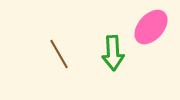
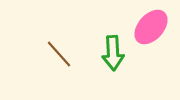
brown line: rotated 12 degrees counterclockwise
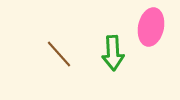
pink ellipse: rotated 30 degrees counterclockwise
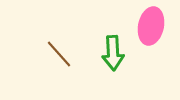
pink ellipse: moved 1 px up
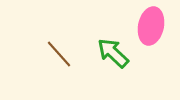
green arrow: rotated 136 degrees clockwise
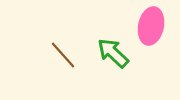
brown line: moved 4 px right, 1 px down
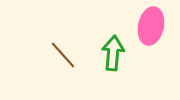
green arrow: rotated 52 degrees clockwise
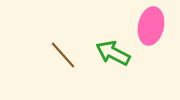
green arrow: rotated 68 degrees counterclockwise
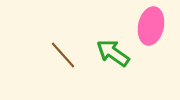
green arrow: rotated 8 degrees clockwise
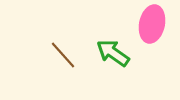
pink ellipse: moved 1 px right, 2 px up
